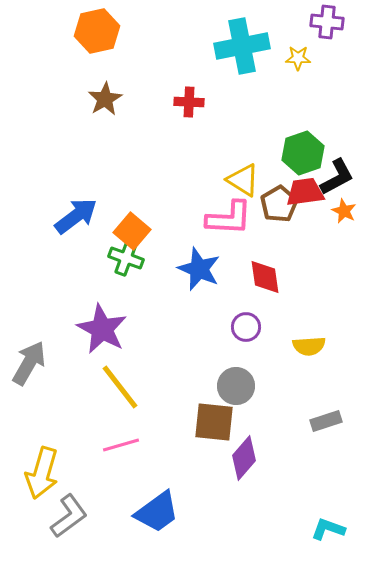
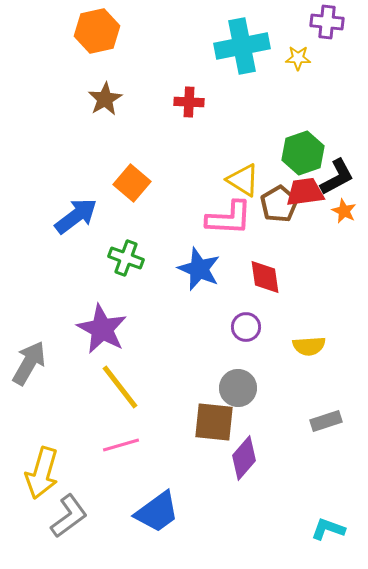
orange square: moved 48 px up
gray circle: moved 2 px right, 2 px down
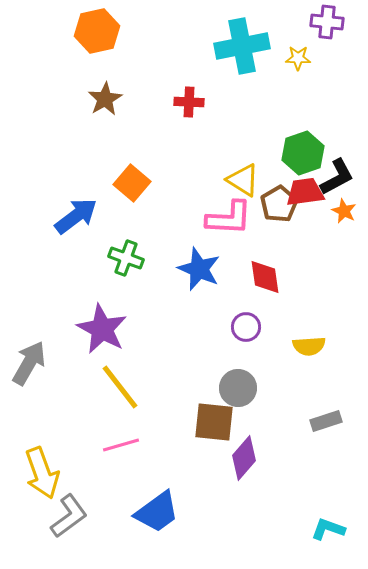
yellow arrow: rotated 36 degrees counterclockwise
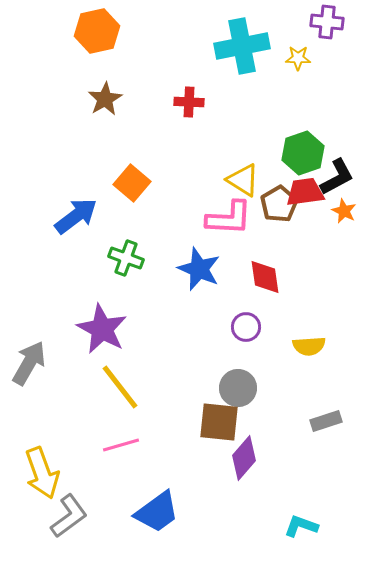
brown square: moved 5 px right
cyan L-shape: moved 27 px left, 3 px up
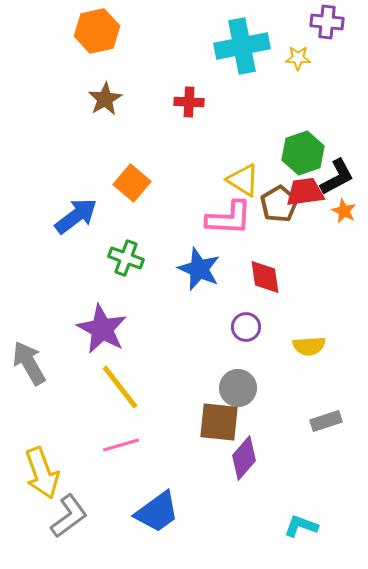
gray arrow: rotated 60 degrees counterclockwise
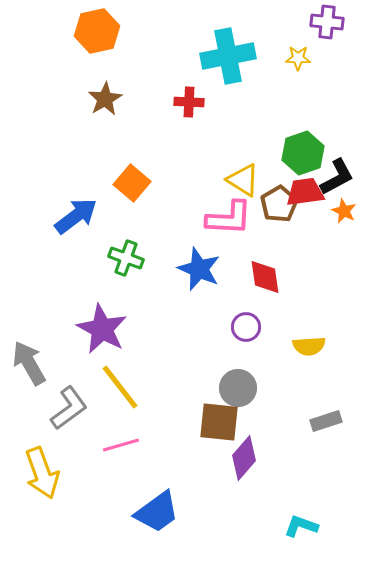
cyan cross: moved 14 px left, 10 px down
gray L-shape: moved 108 px up
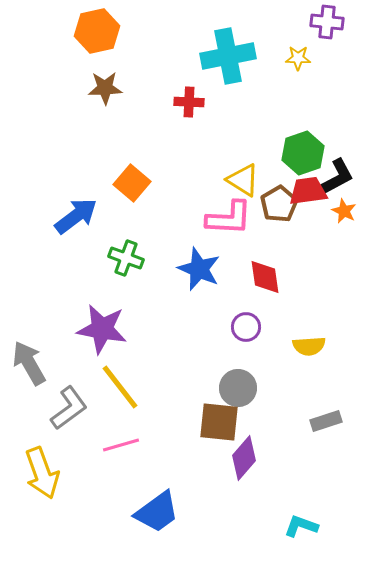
brown star: moved 11 px up; rotated 28 degrees clockwise
red trapezoid: moved 3 px right, 1 px up
purple star: rotated 18 degrees counterclockwise
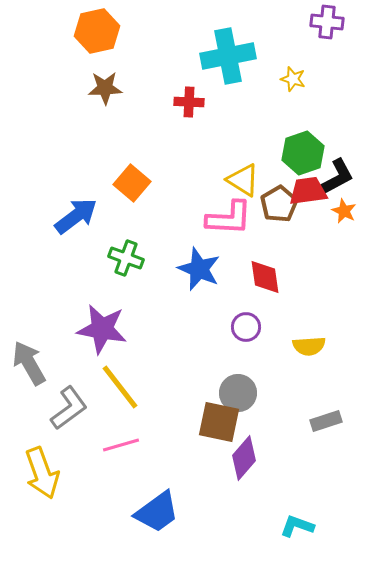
yellow star: moved 5 px left, 21 px down; rotated 15 degrees clockwise
gray circle: moved 5 px down
brown square: rotated 6 degrees clockwise
cyan L-shape: moved 4 px left
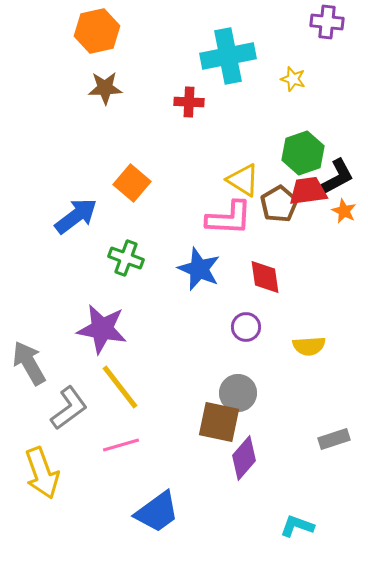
gray rectangle: moved 8 px right, 18 px down
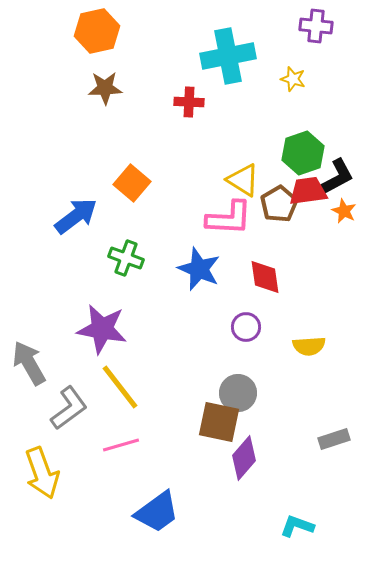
purple cross: moved 11 px left, 4 px down
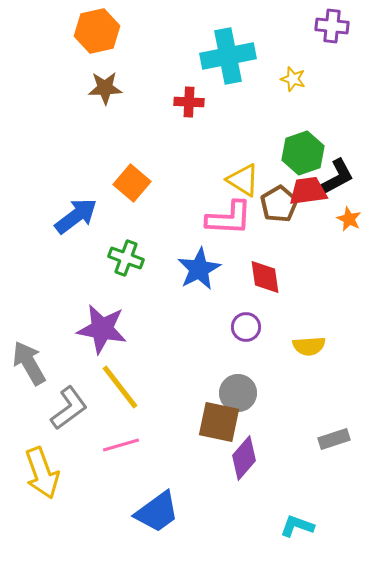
purple cross: moved 16 px right
orange star: moved 5 px right, 8 px down
blue star: rotated 21 degrees clockwise
